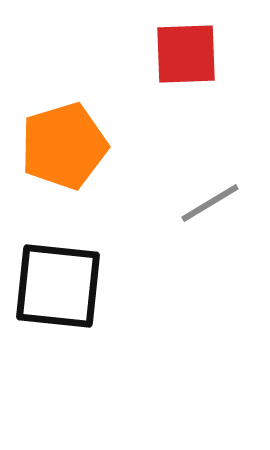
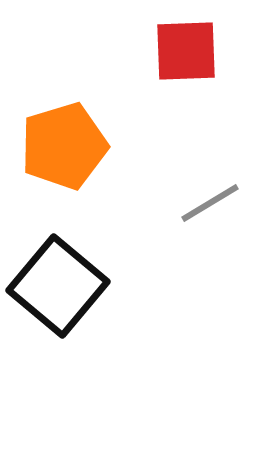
red square: moved 3 px up
black square: rotated 34 degrees clockwise
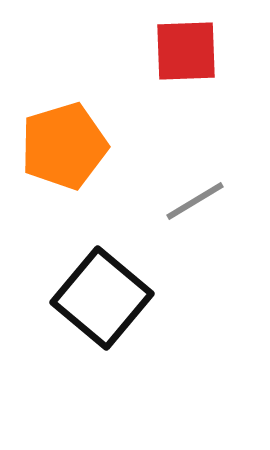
gray line: moved 15 px left, 2 px up
black square: moved 44 px right, 12 px down
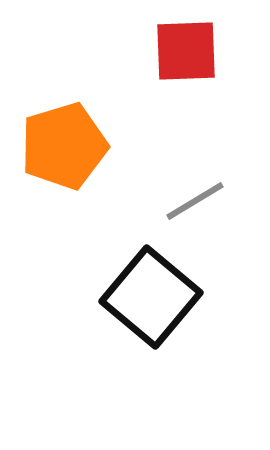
black square: moved 49 px right, 1 px up
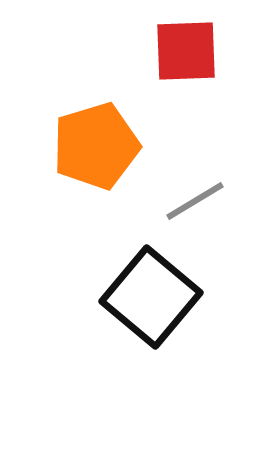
orange pentagon: moved 32 px right
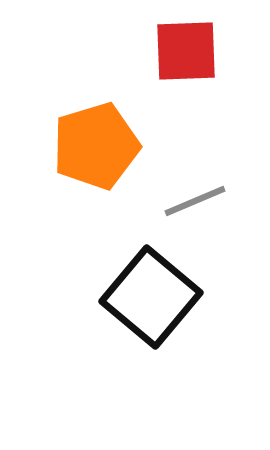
gray line: rotated 8 degrees clockwise
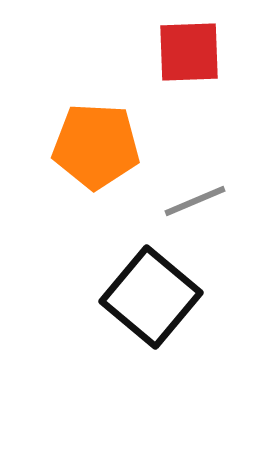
red square: moved 3 px right, 1 px down
orange pentagon: rotated 20 degrees clockwise
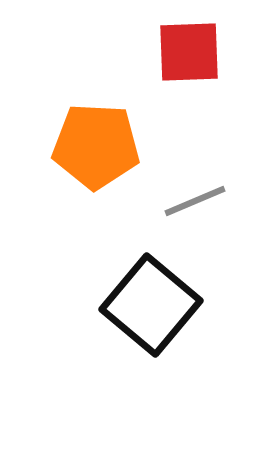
black square: moved 8 px down
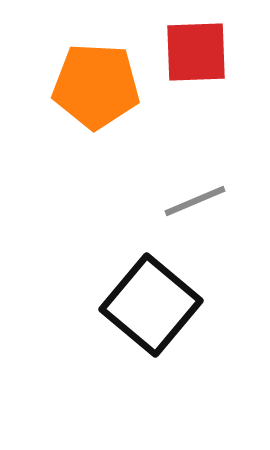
red square: moved 7 px right
orange pentagon: moved 60 px up
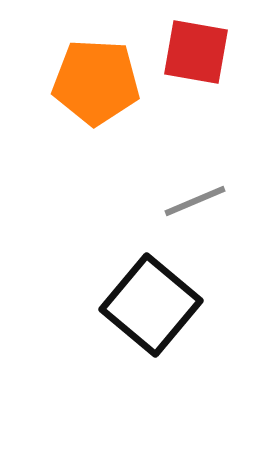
red square: rotated 12 degrees clockwise
orange pentagon: moved 4 px up
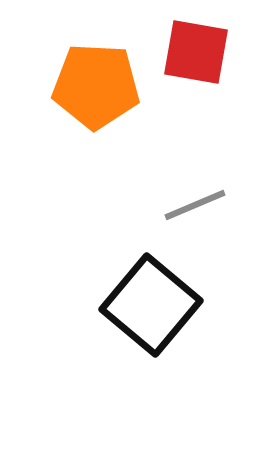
orange pentagon: moved 4 px down
gray line: moved 4 px down
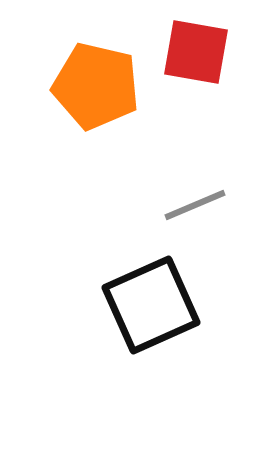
orange pentagon: rotated 10 degrees clockwise
black square: rotated 26 degrees clockwise
